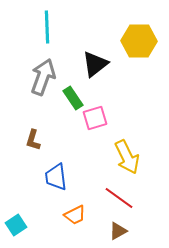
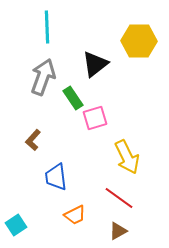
brown L-shape: rotated 25 degrees clockwise
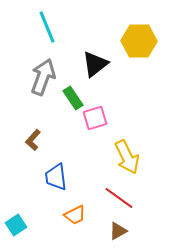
cyan line: rotated 20 degrees counterclockwise
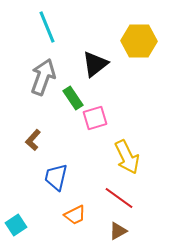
blue trapezoid: rotated 20 degrees clockwise
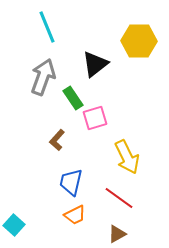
brown L-shape: moved 24 px right
blue trapezoid: moved 15 px right, 5 px down
cyan square: moved 2 px left; rotated 15 degrees counterclockwise
brown triangle: moved 1 px left, 3 px down
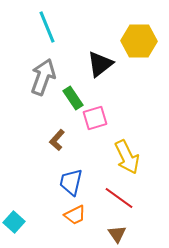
black triangle: moved 5 px right
cyan square: moved 3 px up
brown triangle: rotated 36 degrees counterclockwise
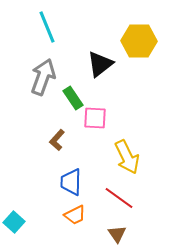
pink square: rotated 20 degrees clockwise
blue trapezoid: rotated 12 degrees counterclockwise
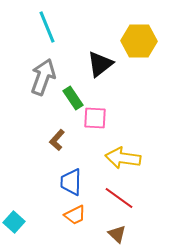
yellow arrow: moved 4 px left, 1 px down; rotated 124 degrees clockwise
brown triangle: rotated 12 degrees counterclockwise
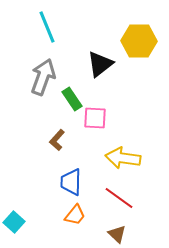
green rectangle: moved 1 px left, 1 px down
orange trapezoid: rotated 25 degrees counterclockwise
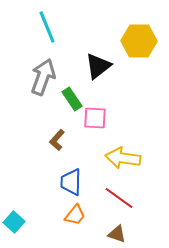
black triangle: moved 2 px left, 2 px down
brown triangle: rotated 24 degrees counterclockwise
